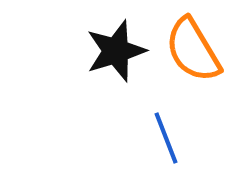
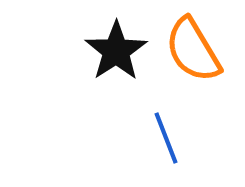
black star: rotated 16 degrees counterclockwise
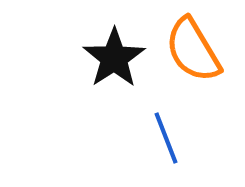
black star: moved 2 px left, 7 px down
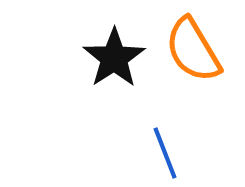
blue line: moved 1 px left, 15 px down
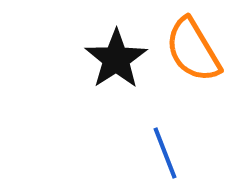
black star: moved 2 px right, 1 px down
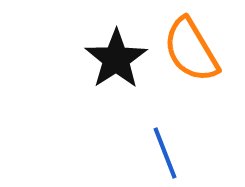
orange semicircle: moved 2 px left
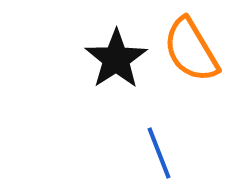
blue line: moved 6 px left
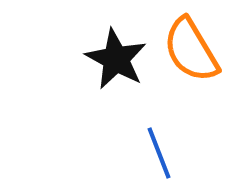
black star: rotated 10 degrees counterclockwise
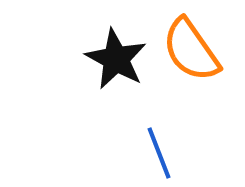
orange semicircle: rotated 4 degrees counterclockwise
